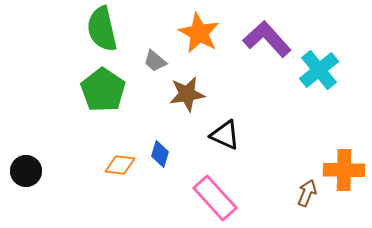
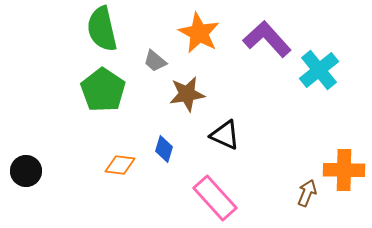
blue diamond: moved 4 px right, 5 px up
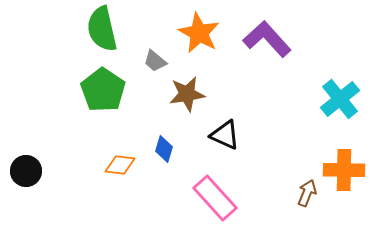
cyan cross: moved 21 px right, 29 px down
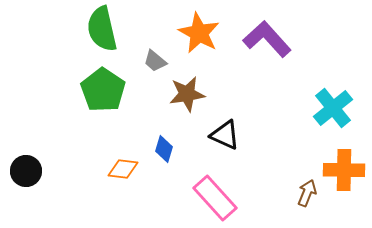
cyan cross: moved 7 px left, 9 px down
orange diamond: moved 3 px right, 4 px down
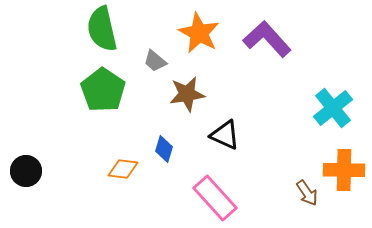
brown arrow: rotated 124 degrees clockwise
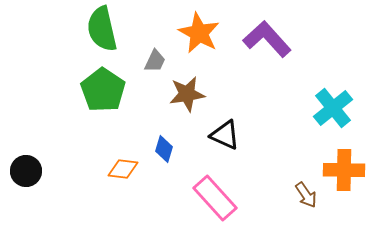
gray trapezoid: rotated 105 degrees counterclockwise
brown arrow: moved 1 px left, 2 px down
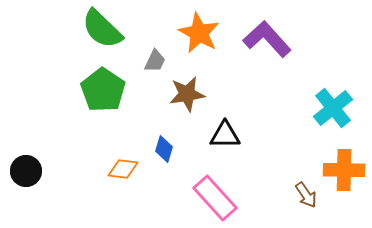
green semicircle: rotated 33 degrees counterclockwise
black triangle: rotated 24 degrees counterclockwise
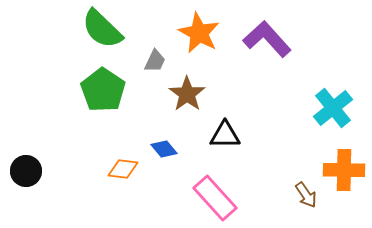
brown star: rotated 27 degrees counterclockwise
blue diamond: rotated 56 degrees counterclockwise
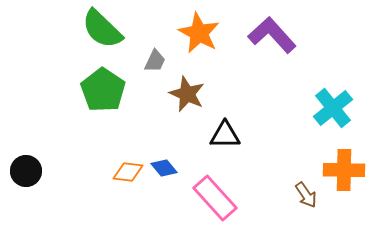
purple L-shape: moved 5 px right, 4 px up
brown star: rotated 12 degrees counterclockwise
blue diamond: moved 19 px down
orange diamond: moved 5 px right, 3 px down
